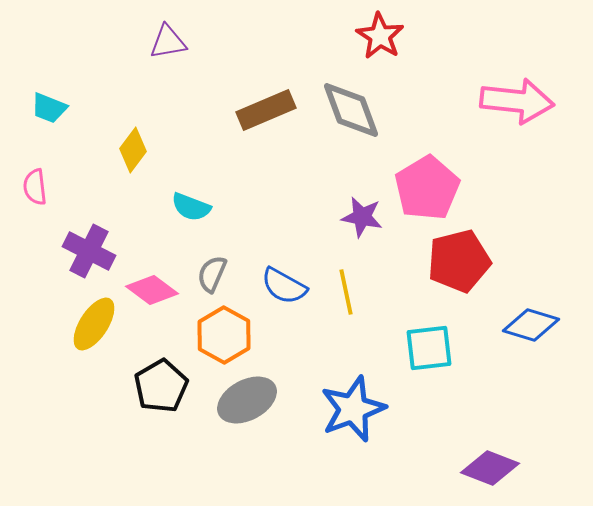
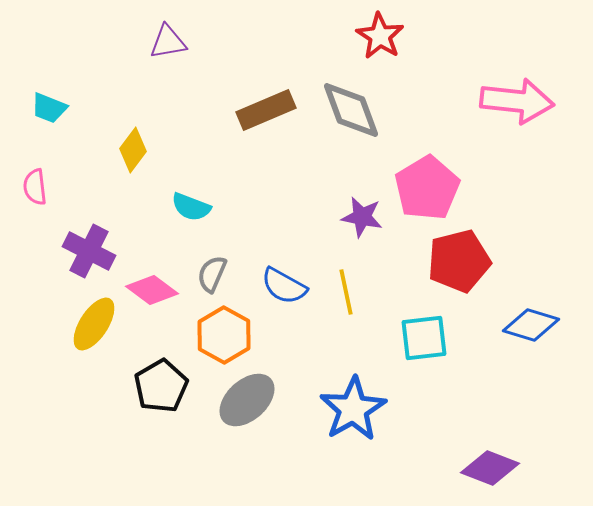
cyan square: moved 5 px left, 10 px up
gray ellipse: rotated 14 degrees counterclockwise
blue star: rotated 10 degrees counterclockwise
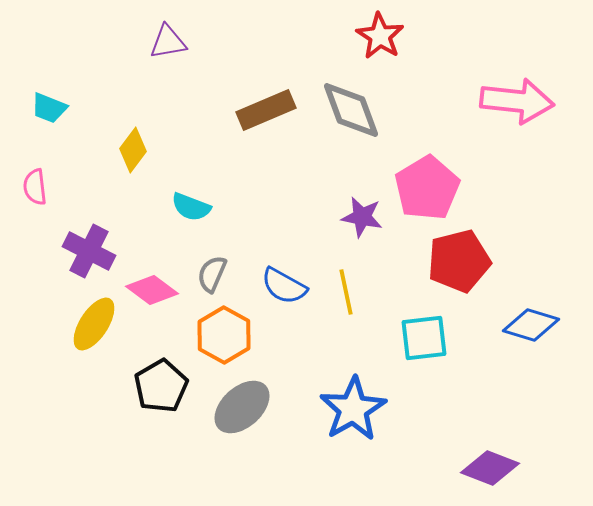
gray ellipse: moved 5 px left, 7 px down
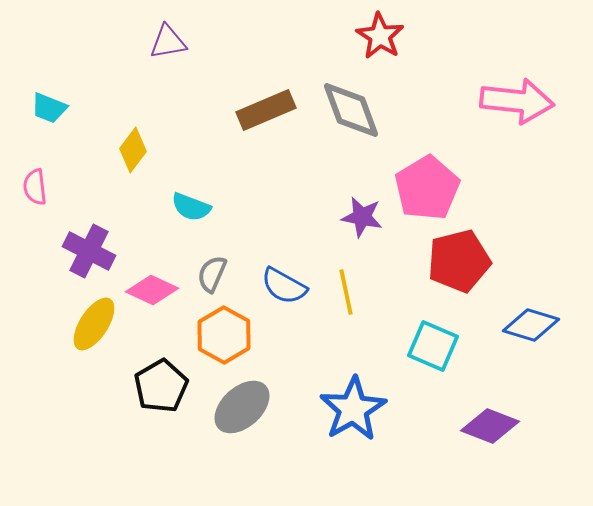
pink diamond: rotated 12 degrees counterclockwise
cyan square: moved 9 px right, 8 px down; rotated 30 degrees clockwise
purple diamond: moved 42 px up
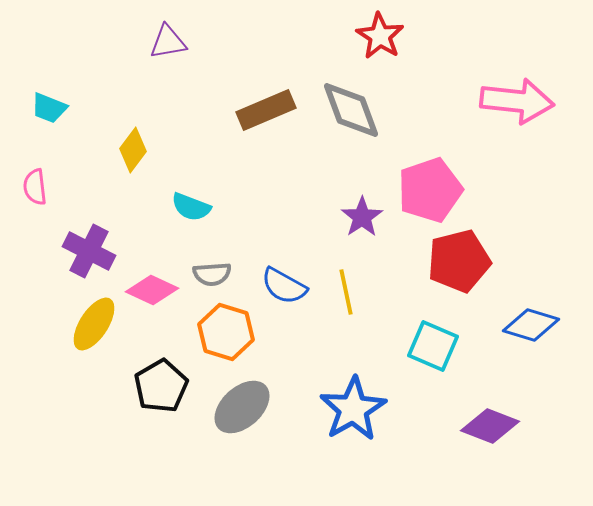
pink pentagon: moved 3 px right, 2 px down; rotated 12 degrees clockwise
purple star: rotated 27 degrees clockwise
gray semicircle: rotated 117 degrees counterclockwise
orange hexagon: moved 2 px right, 3 px up; rotated 12 degrees counterclockwise
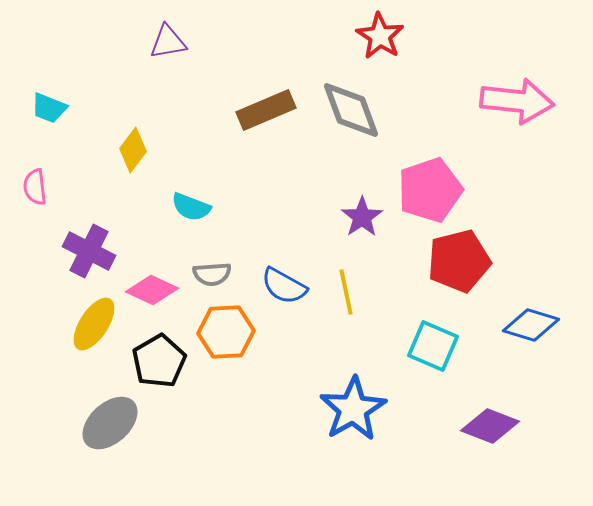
orange hexagon: rotated 20 degrees counterclockwise
black pentagon: moved 2 px left, 25 px up
gray ellipse: moved 132 px left, 16 px down
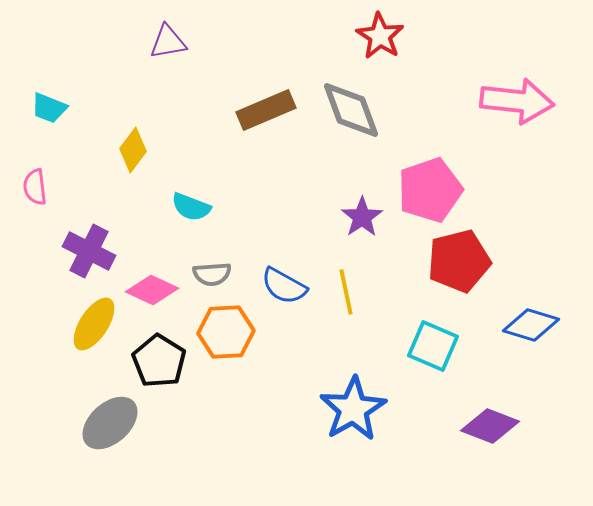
black pentagon: rotated 10 degrees counterclockwise
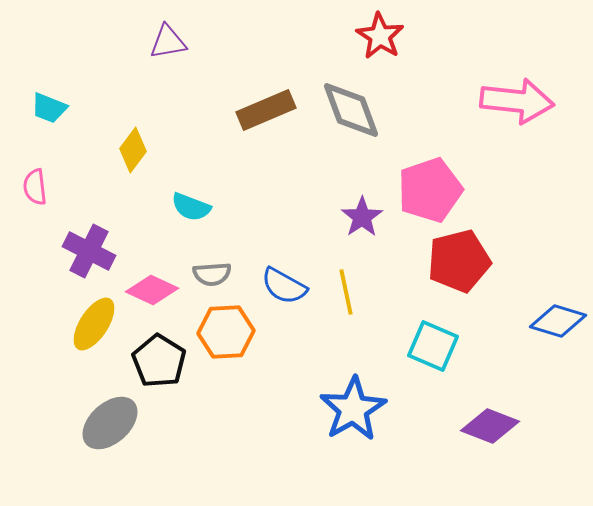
blue diamond: moved 27 px right, 4 px up
